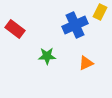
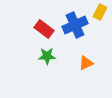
red rectangle: moved 29 px right
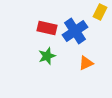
blue cross: moved 6 px down; rotated 10 degrees counterclockwise
red rectangle: moved 3 px right, 1 px up; rotated 24 degrees counterclockwise
green star: rotated 18 degrees counterclockwise
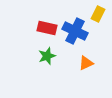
yellow rectangle: moved 2 px left, 2 px down
blue cross: rotated 30 degrees counterclockwise
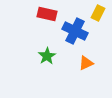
yellow rectangle: moved 1 px up
red rectangle: moved 14 px up
green star: rotated 12 degrees counterclockwise
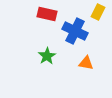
yellow rectangle: moved 1 px up
orange triangle: rotated 35 degrees clockwise
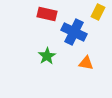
blue cross: moved 1 px left, 1 px down
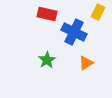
green star: moved 4 px down
orange triangle: rotated 42 degrees counterclockwise
